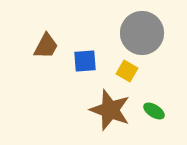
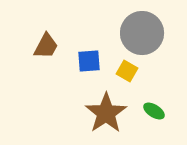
blue square: moved 4 px right
brown star: moved 4 px left, 3 px down; rotated 18 degrees clockwise
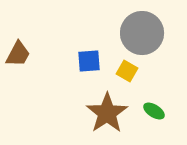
brown trapezoid: moved 28 px left, 8 px down
brown star: moved 1 px right
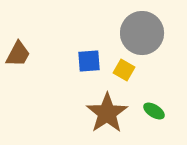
yellow square: moved 3 px left, 1 px up
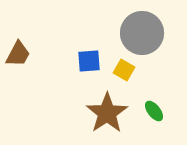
green ellipse: rotated 20 degrees clockwise
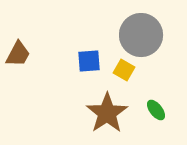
gray circle: moved 1 px left, 2 px down
green ellipse: moved 2 px right, 1 px up
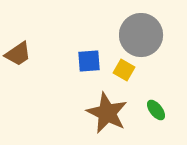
brown trapezoid: rotated 28 degrees clockwise
brown star: rotated 12 degrees counterclockwise
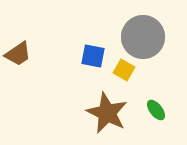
gray circle: moved 2 px right, 2 px down
blue square: moved 4 px right, 5 px up; rotated 15 degrees clockwise
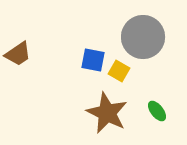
blue square: moved 4 px down
yellow square: moved 5 px left, 1 px down
green ellipse: moved 1 px right, 1 px down
